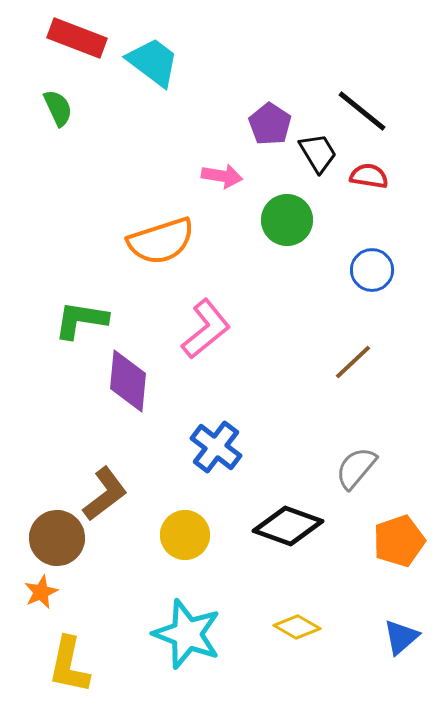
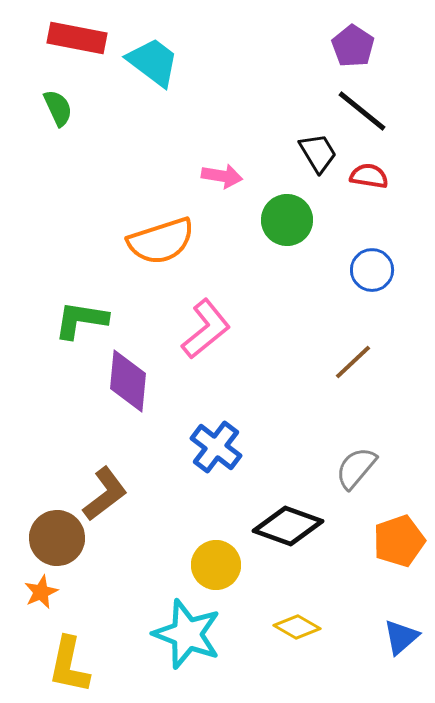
red rectangle: rotated 10 degrees counterclockwise
purple pentagon: moved 83 px right, 78 px up
yellow circle: moved 31 px right, 30 px down
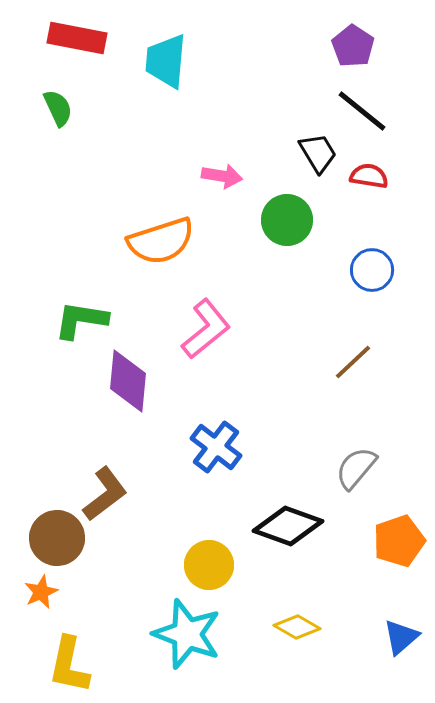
cyan trapezoid: moved 13 px right, 1 px up; rotated 122 degrees counterclockwise
yellow circle: moved 7 px left
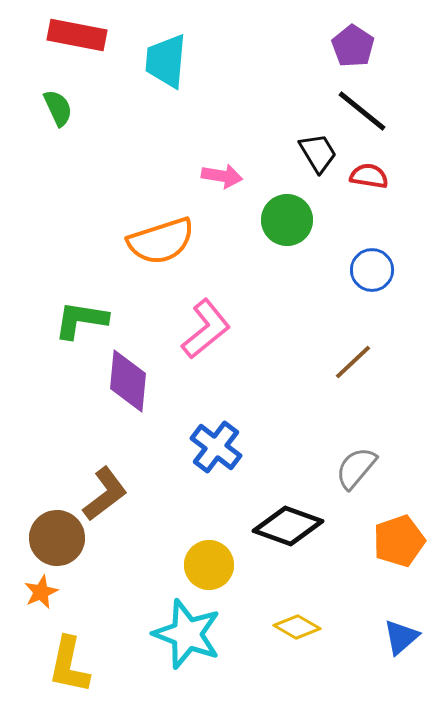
red rectangle: moved 3 px up
